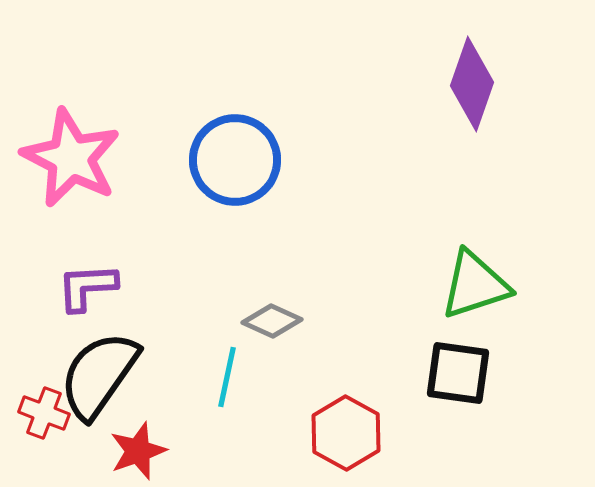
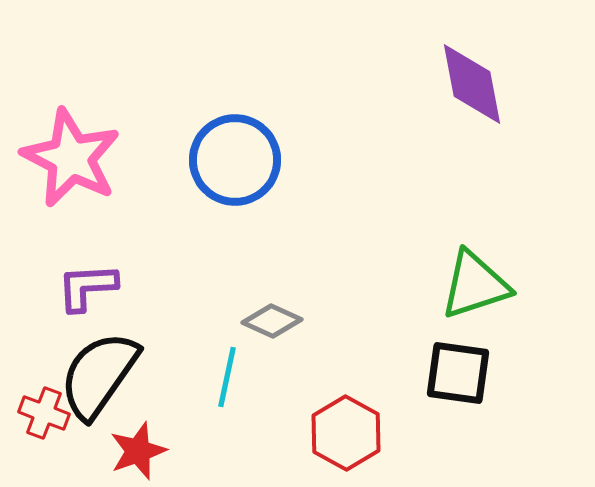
purple diamond: rotated 30 degrees counterclockwise
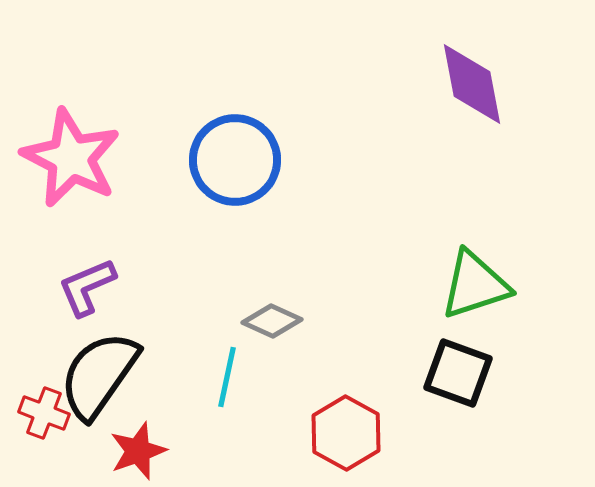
purple L-shape: rotated 20 degrees counterclockwise
black square: rotated 12 degrees clockwise
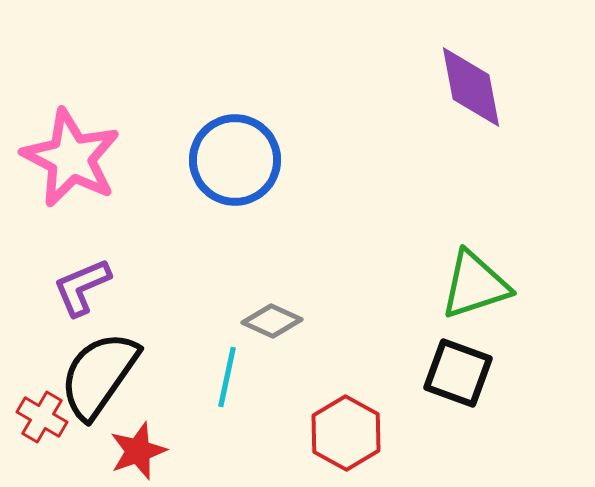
purple diamond: moved 1 px left, 3 px down
purple L-shape: moved 5 px left
red cross: moved 2 px left, 4 px down; rotated 9 degrees clockwise
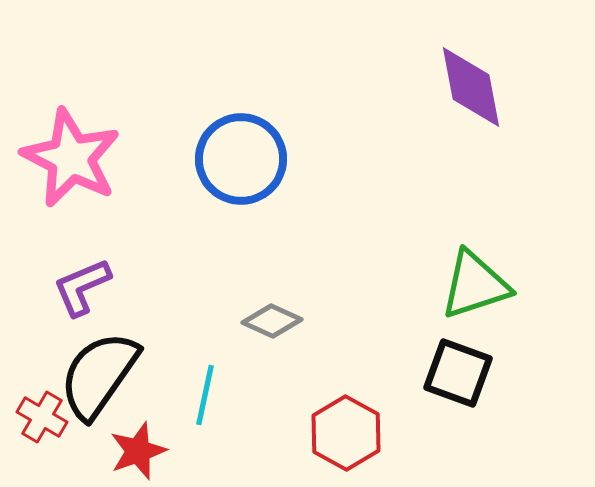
blue circle: moved 6 px right, 1 px up
cyan line: moved 22 px left, 18 px down
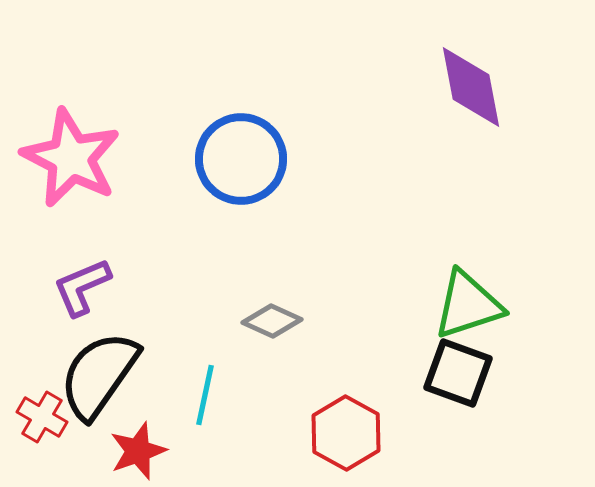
green triangle: moved 7 px left, 20 px down
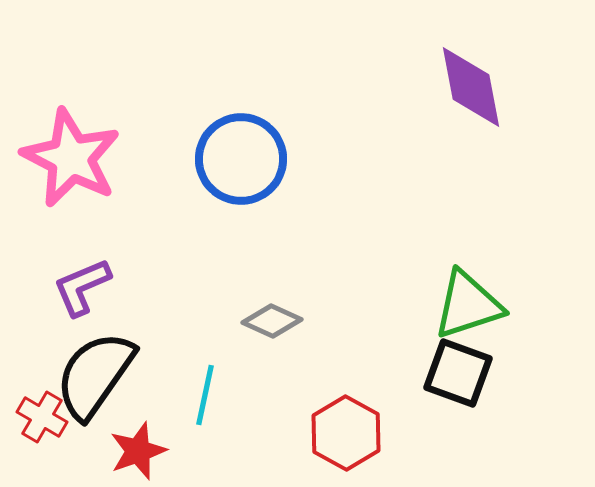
black semicircle: moved 4 px left
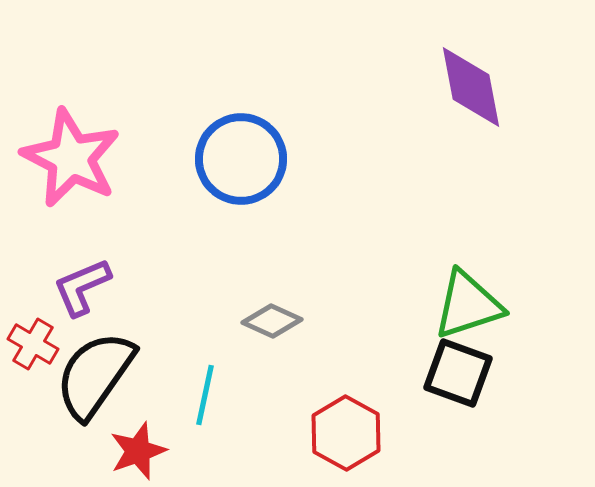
red cross: moved 9 px left, 73 px up
